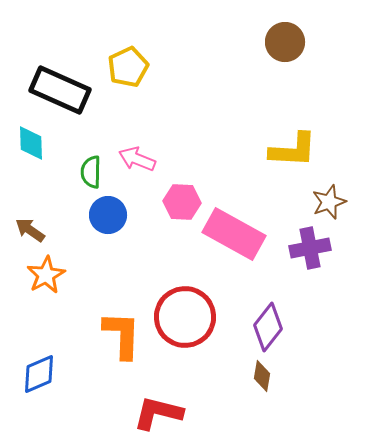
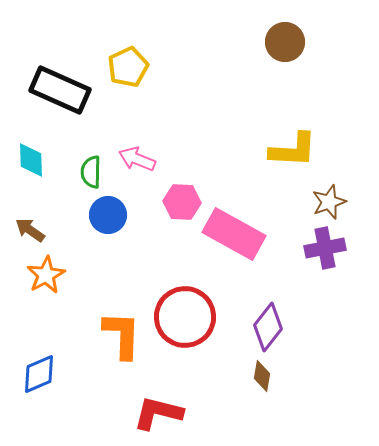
cyan diamond: moved 17 px down
purple cross: moved 15 px right
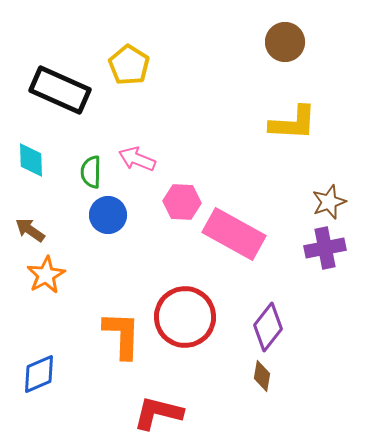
yellow pentagon: moved 1 px right, 2 px up; rotated 15 degrees counterclockwise
yellow L-shape: moved 27 px up
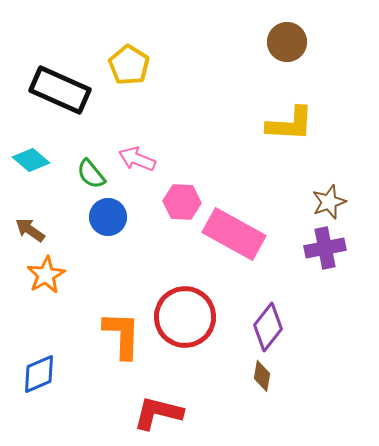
brown circle: moved 2 px right
yellow L-shape: moved 3 px left, 1 px down
cyan diamond: rotated 48 degrees counterclockwise
green semicircle: moved 2 px down; rotated 40 degrees counterclockwise
blue circle: moved 2 px down
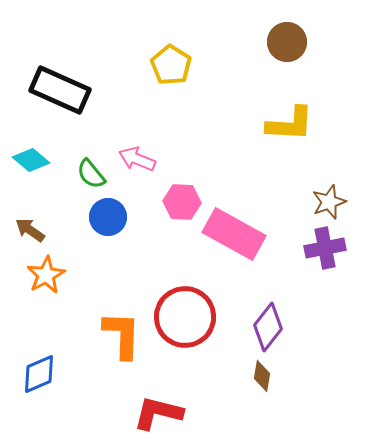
yellow pentagon: moved 42 px right
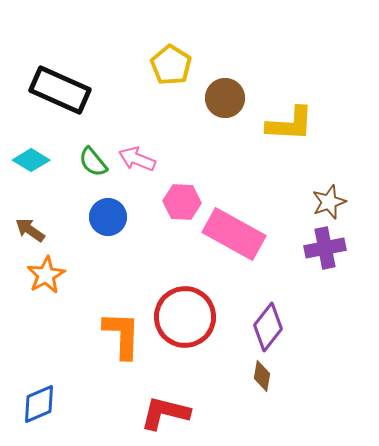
brown circle: moved 62 px left, 56 px down
cyan diamond: rotated 9 degrees counterclockwise
green semicircle: moved 2 px right, 12 px up
blue diamond: moved 30 px down
red L-shape: moved 7 px right
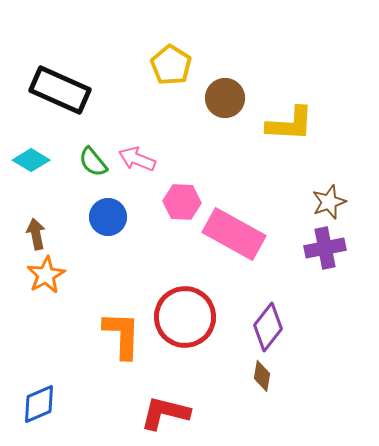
brown arrow: moved 6 px right, 4 px down; rotated 44 degrees clockwise
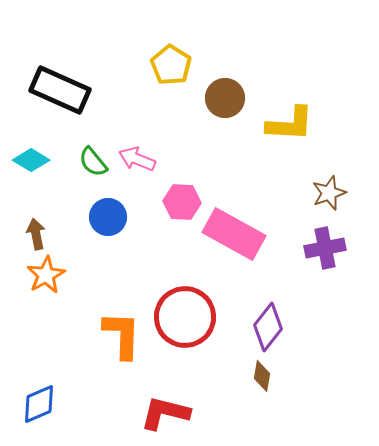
brown star: moved 9 px up
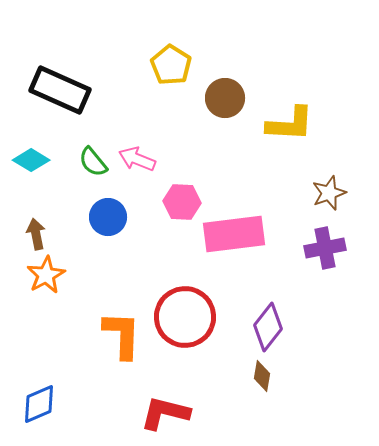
pink rectangle: rotated 36 degrees counterclockwise
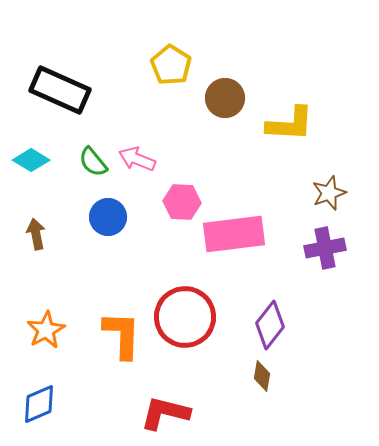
orange star: moved 55 px down
purple diamond: moved 2 px right, 2 px up
